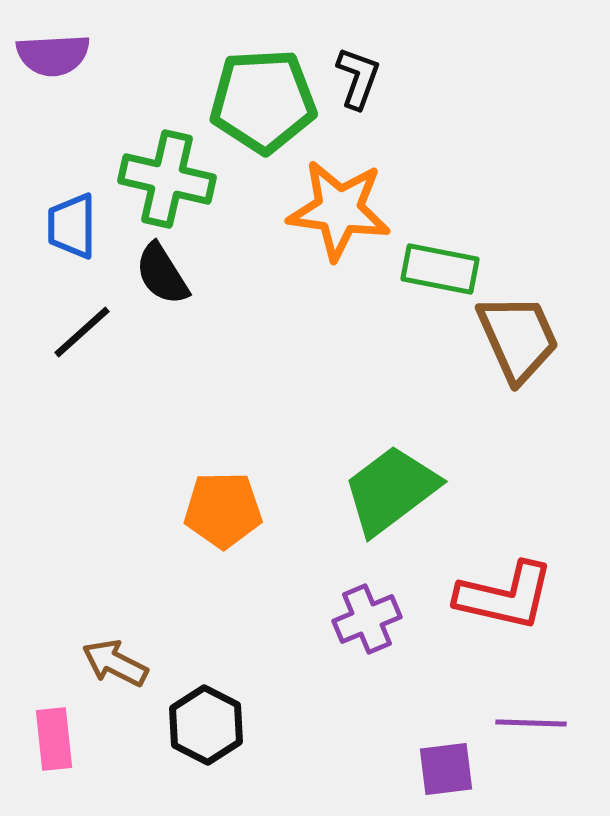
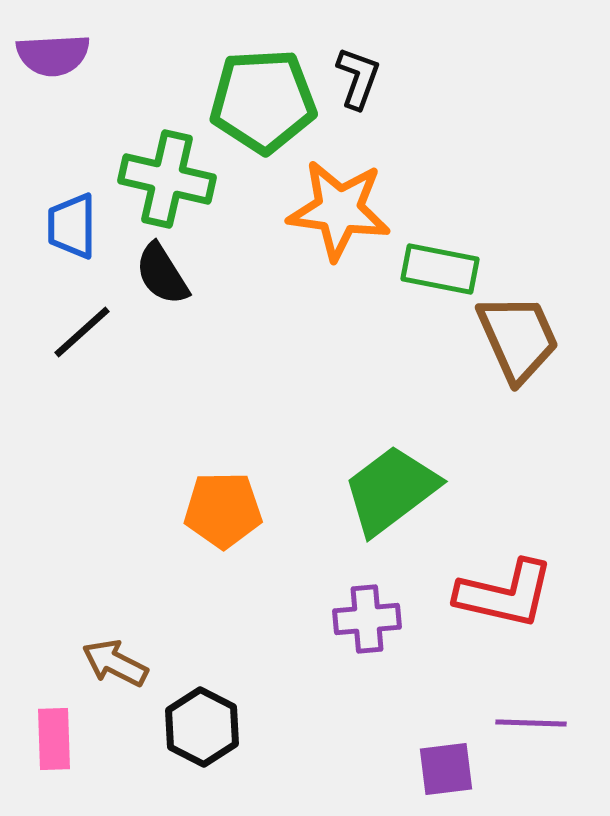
red L-shape: moved 2 px up
purple cross: rotated 18 degrees clockwise
black hexagon: moved 4 px left, 2 px down
pink rectangle: rotated 4 degrees clockwise
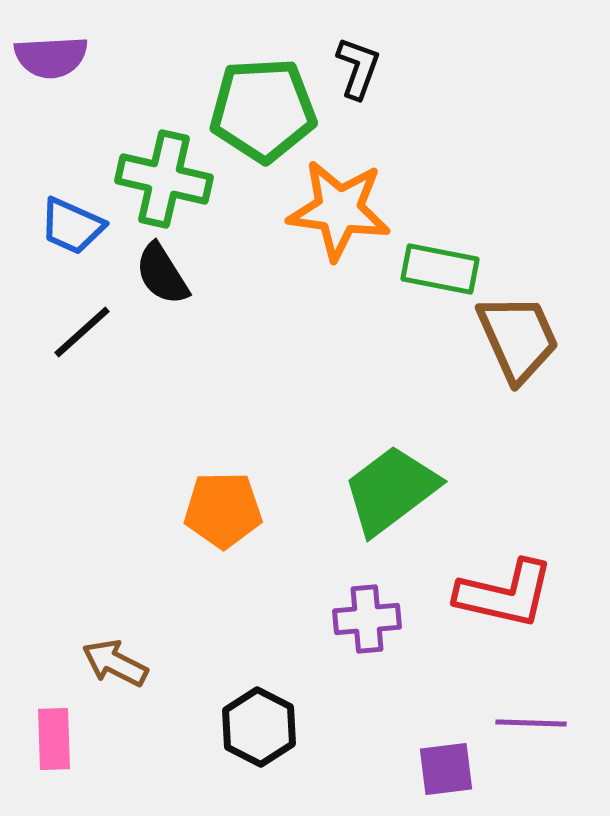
purple semicircle: moved 2 px left, 2 px down
black L-shape: moved 10 px up
green pentagon: moved 9 px down
green cross: moved 3 px left
blue trapezoid: rotated 66 degrees counterclockwise
black hexagon: moved 57 px right
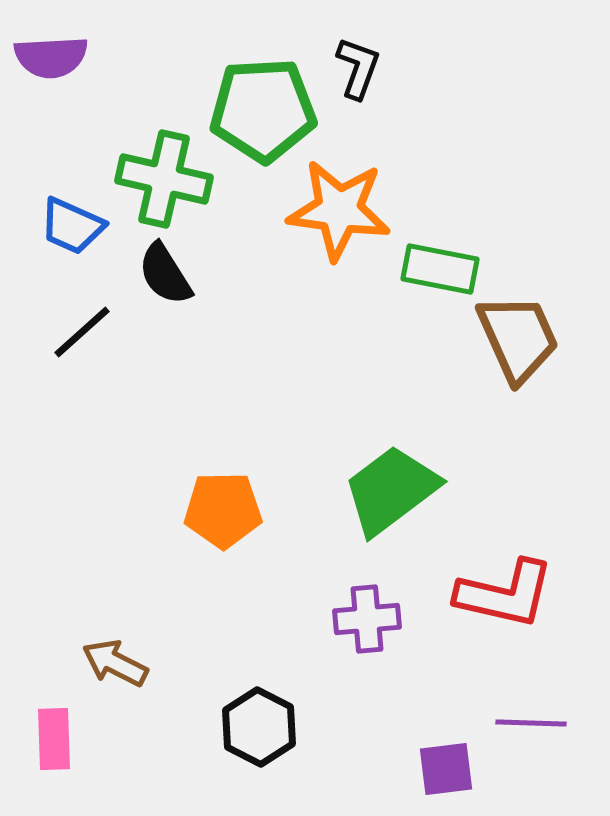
black semicircle: moved 3 px right
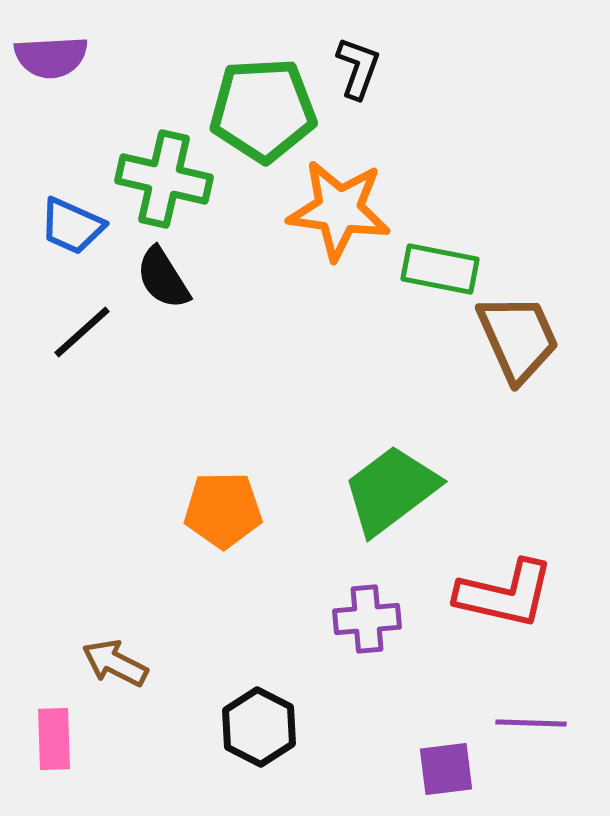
black semicircle: moved 2 px left, 4 px down
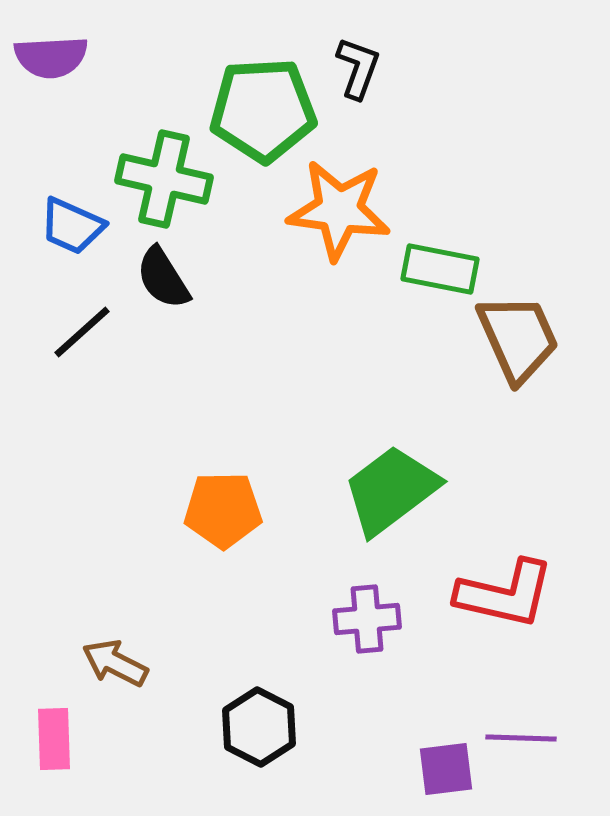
purple line: moved 10 px left, 15 px down
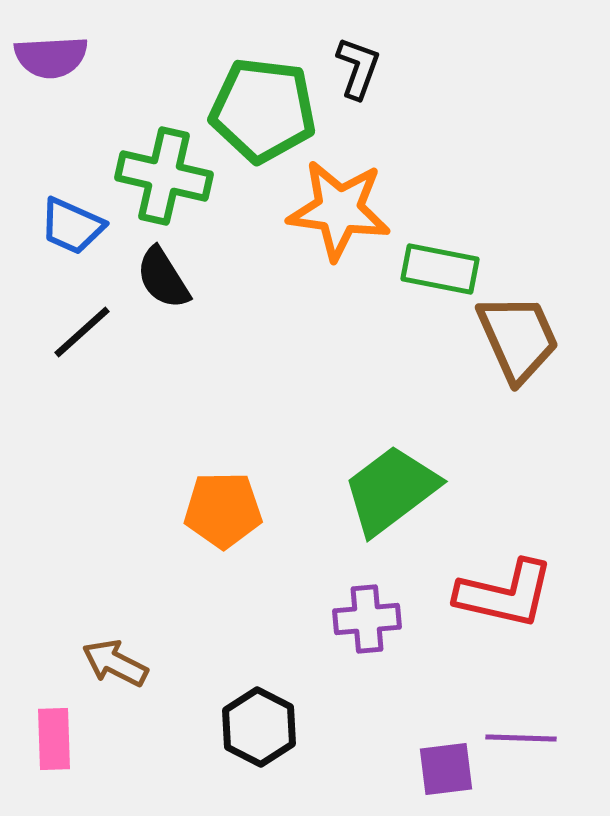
green pentagon: rotated 10 degrees clockwise
green cross: moved 3 px up
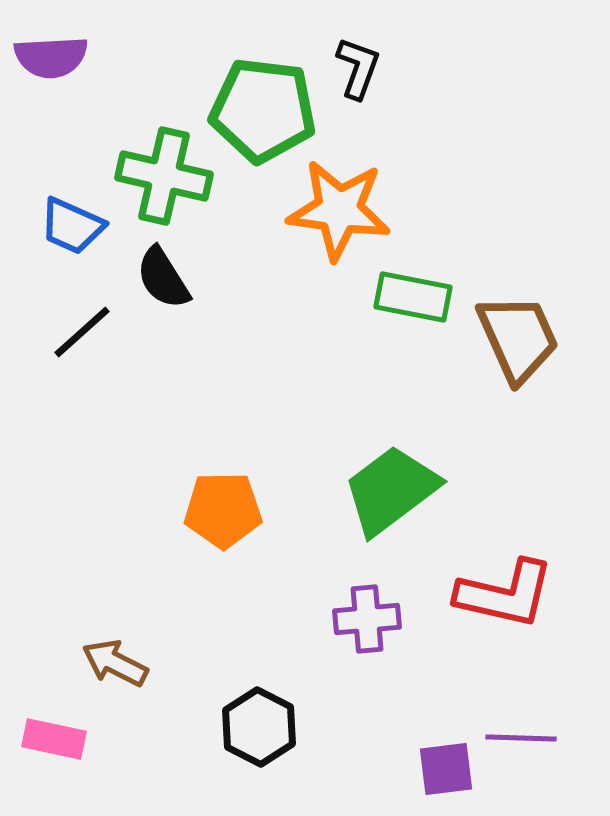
green rectangle: moved 27 px left, 28 px down
pink rectangle: rotated 76 degrees counterclockwise
